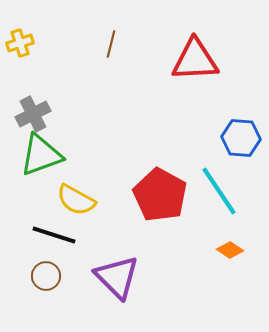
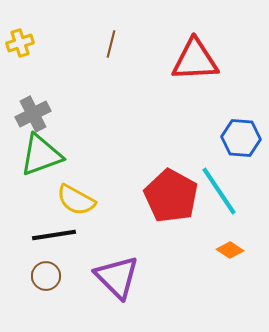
red pentagon: moved 11 px right, 1 px down
black line: rotated 27 degrees counterclockwise
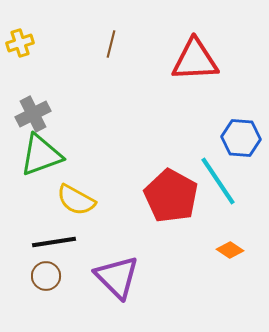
cyan line: moved 1 px left, 10 px up
black line: moved 7 px down
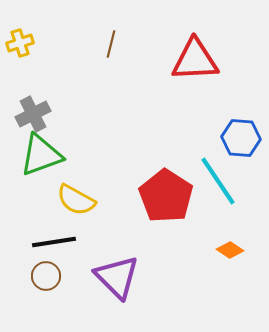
red pentagon: moved 5 px left; rotated 4 degrees clockwise
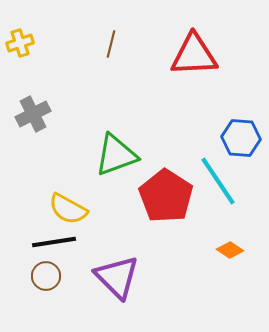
red triangle: moved 1 px left, 5 px up
green triangle: moved 75 px right
yellow semicircle: moved 8 px left, 9 px down
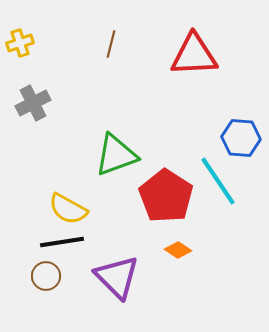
gray cross: moved 11 px up
black line: moved 8 px right
orange diamond: moved 52 px left
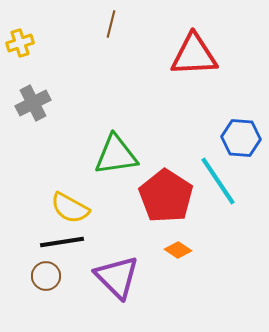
brown line: moved 20 px up
green triangle: rotated 12 degrees clockwise
yellow semicircle: moved 2 px right, 1 px up
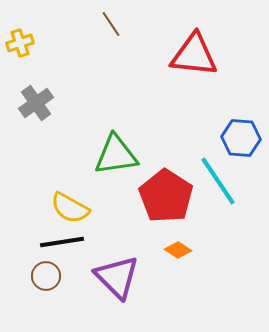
brown line: rotated 48 degrees counterclockwise
red triangle: rotated 9 degrees clockwise
gray cross: moved 3 px right; rotated 8 degrees counterclockwise
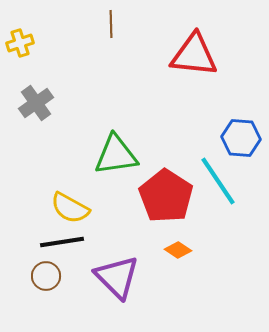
brown line: rotated 32 degrees clockwise
